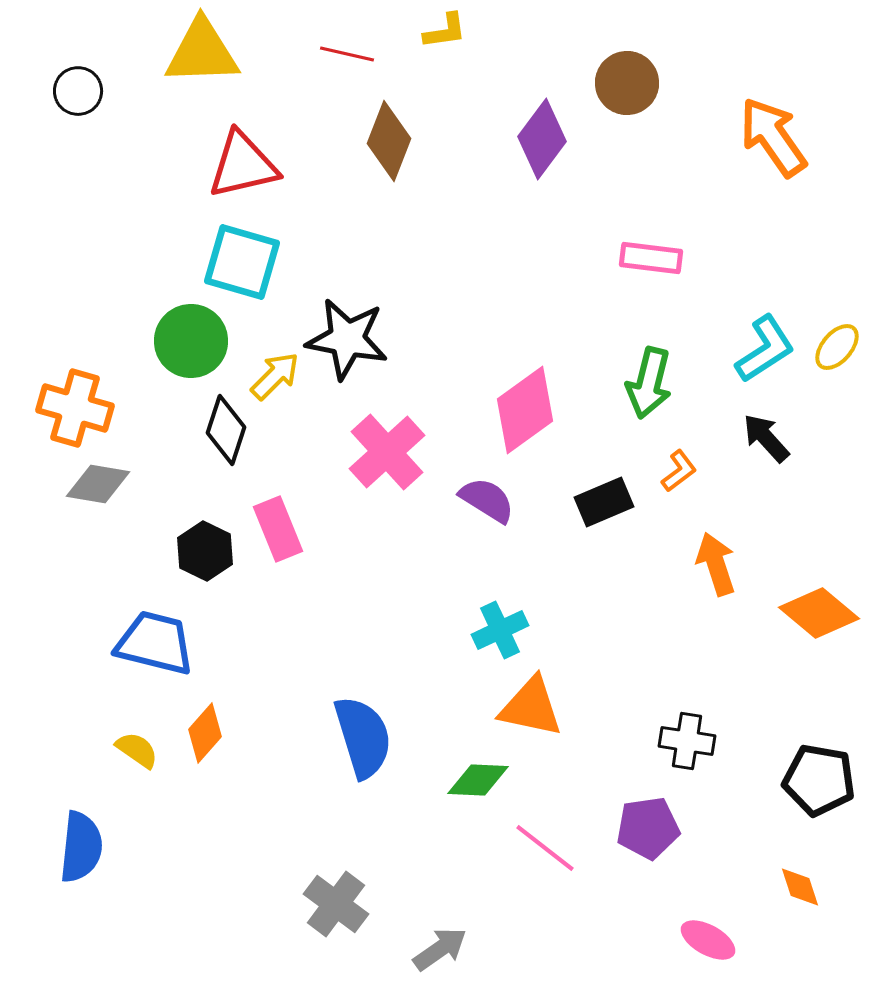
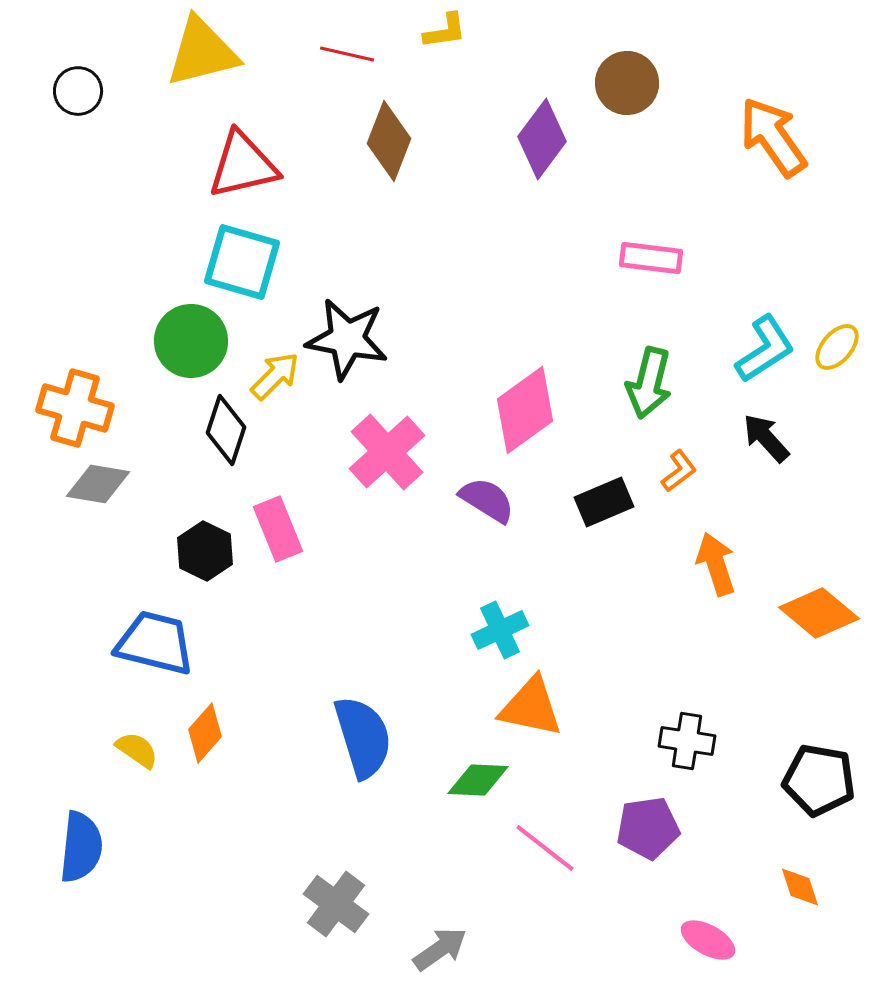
yellow triangle at (202, 52): rotated 12 degrees counterclockwise
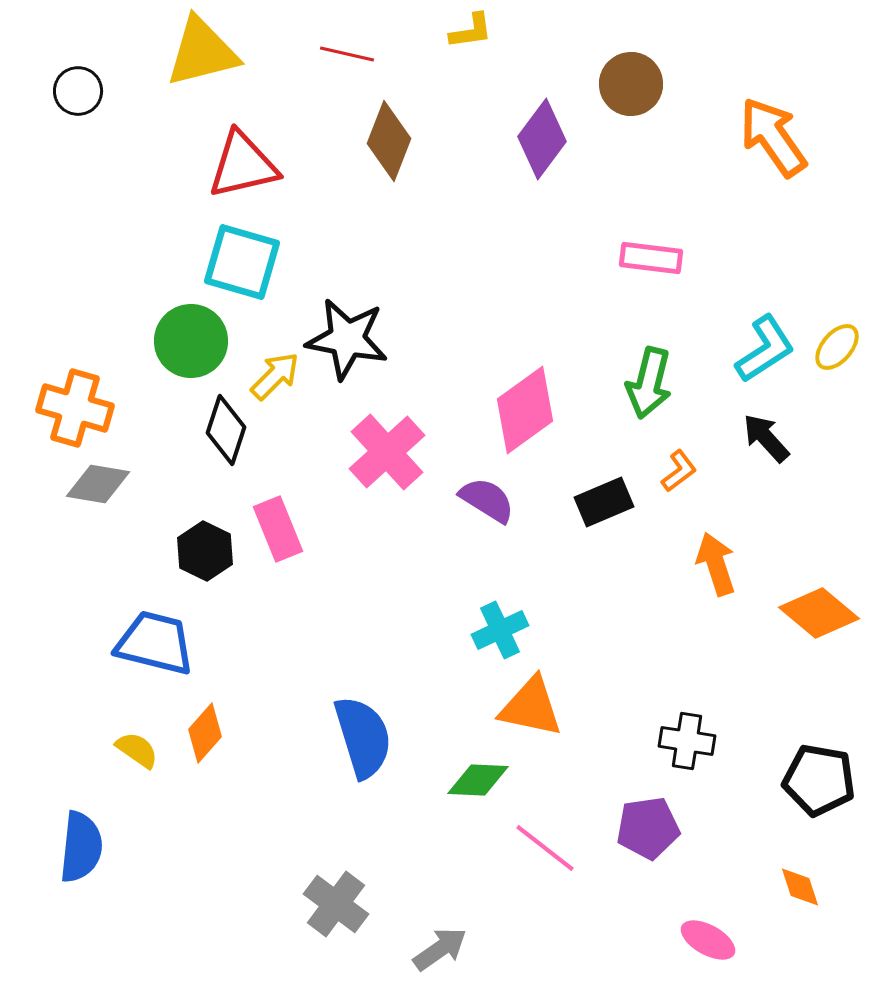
yellow L-shape at (445, 31): moved 26 px right
brown circle at (627, 83): moved 4 px right, 1 px down
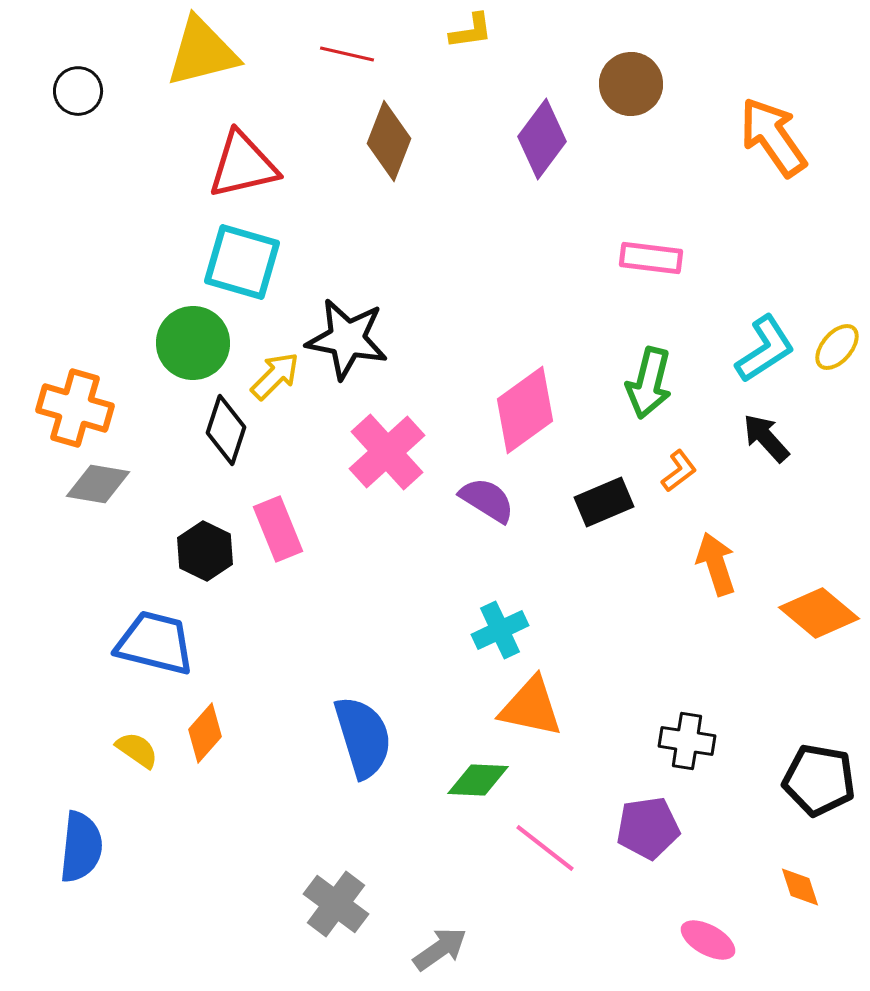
green circle at (191, 341): moved 2 px right, 2 px down
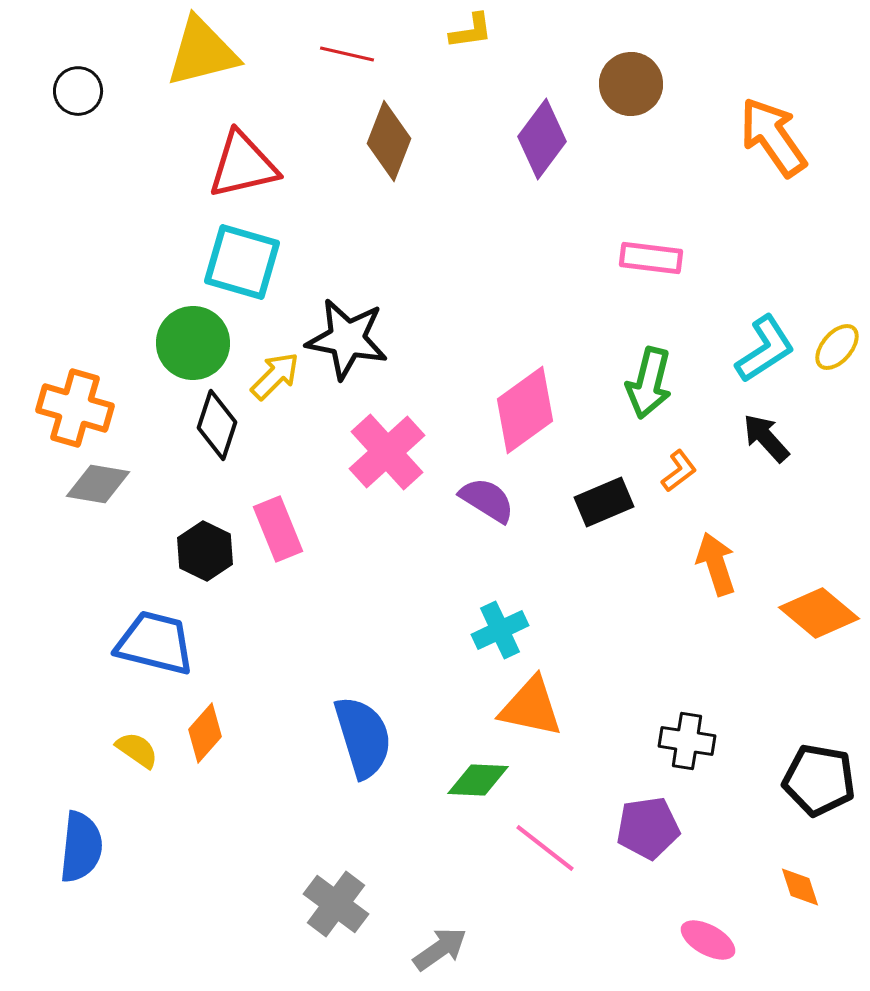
black diamond at (226, 430): moved 9 px left, 5 px up
